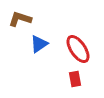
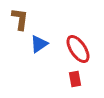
brown L-shape: rotated 80 degrees clockwise
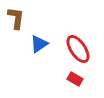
brown L-shape: moved 4 px left, 1 px up
red rectangle: rotated 49 degrees counterclockwise
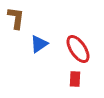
red rectangle: rotated 63 degrees clockwise
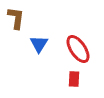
blue triangle: rotated 24 degrees counterclockwise
red rectangle: moved 1 px left
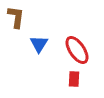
brown L-shape: moved 1 px up
red ellipse: moved 1 px left, 1 px down
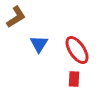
brown L-shape: rotated 50 degrees clockwise
